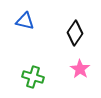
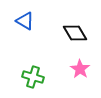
blue triangle: rotated 18 degrees clockwise
black diamond: rotated 65 degrees counterclockwise
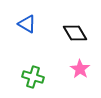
blue triangle: moved 2 px right, 3 px down
